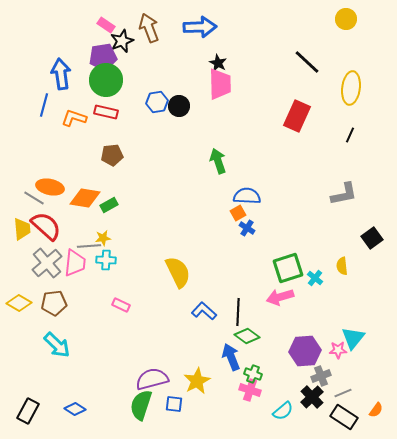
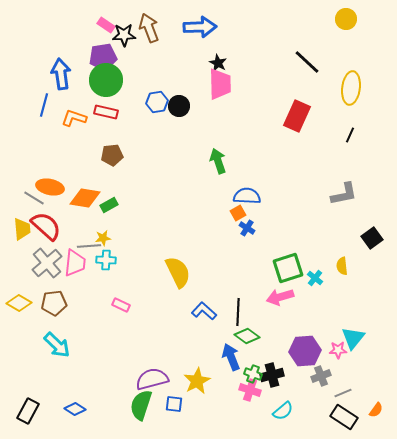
black star at (122, 41): moved 2 px right, 6 px up; rotated 20 degrees clockwise
black cross at (312, 397): moved 40 px left, 22 px up; rotated 30 degrees clockwise
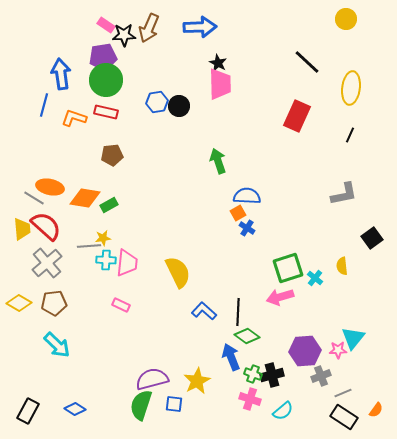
brown arrow at (149, 28): rotated 136 degrees counterclockwise
pink trapezoid at (75, 263): moved 52 px right
pink cross at (250, 390): moved 9 px down
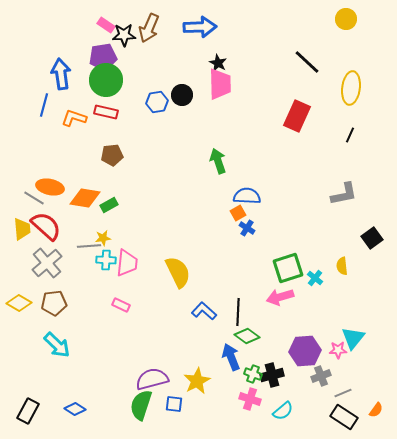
black circle at (179, 106): moved 3 px right, 11 px up
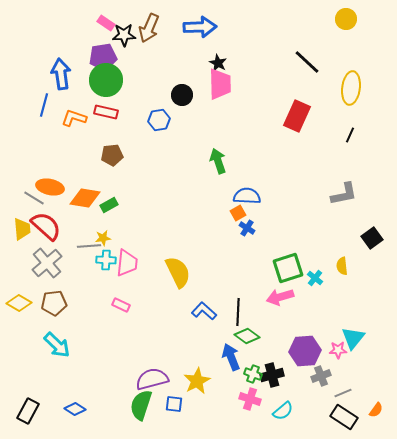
pink rectangle at (106, 25): moved 2 px up
blue hexagon at (157, 102): moved 2 px right, 18 px down
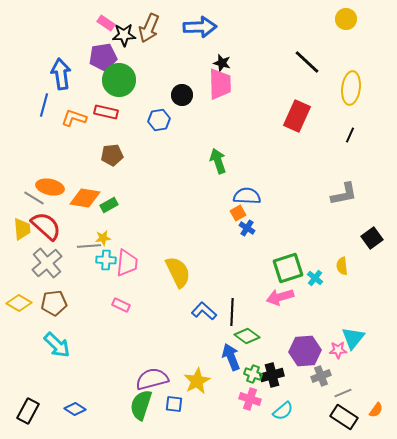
black star at (218, 63): moved 4 px right; rotated 12 degrees counterclockwise
green circle at (106, 80): moved 13 px right
black line at (238, 312): moved 6 px left
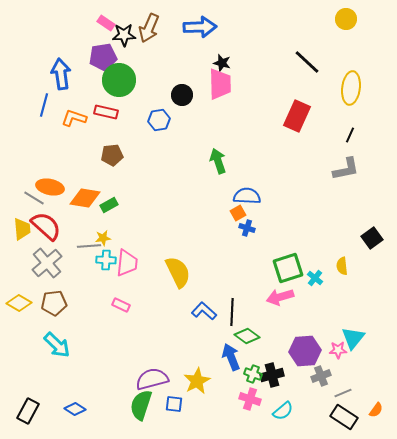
gray L-shape at (344, 194): moved 2 px right, 25 px up
blue cross at (247, 228): rotated 14 degrees counterclockwise
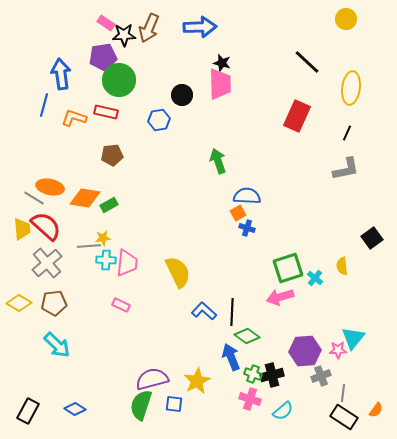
black line at (350, 135): moved 3 px left, 2 px up
gray line at (343, 393): rotated 60 degrees counterclockwise
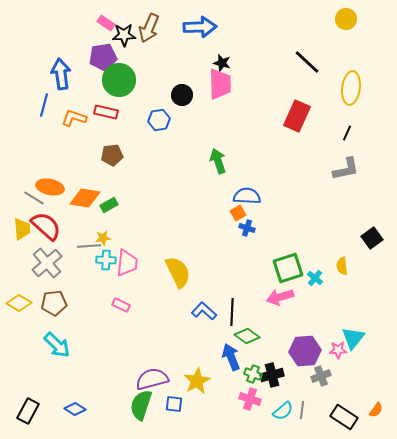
gray line at (343, 393): moved 41 px left, 17 px down
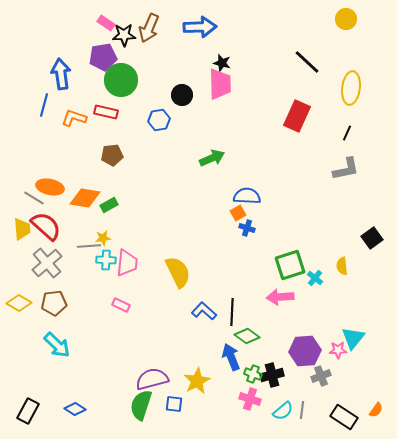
green circle at (119, 80): moved 2 px right
green arrow at (218, 161): moved 6 px left, 3 px up; rotated 85 degrees clockwise
green square at (288, 268): moved 2 px right, 3 px up
pink arrow at (280, 297): rotated 12 degrees clockwise
